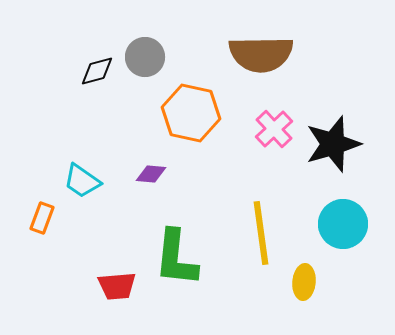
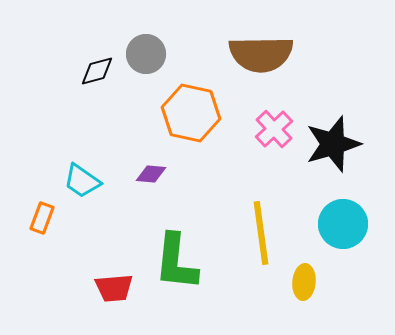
gray circle: moved 1 px right, 3 px up
green L-shape: moved 4 px down
red trapezoid: moved 3 px left, 2 px down
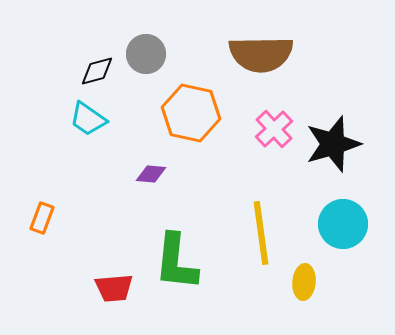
cyan trapezoid: moved 6 px right, 62 px up
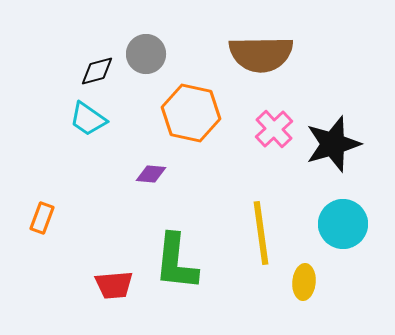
red trapezoid: moved 3 px up
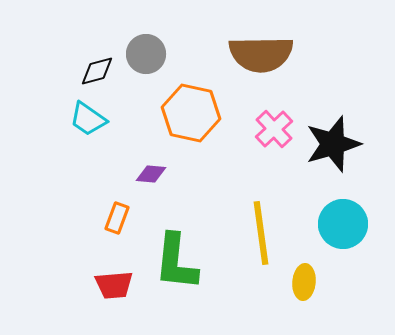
orange rectangle: moved 75 px right
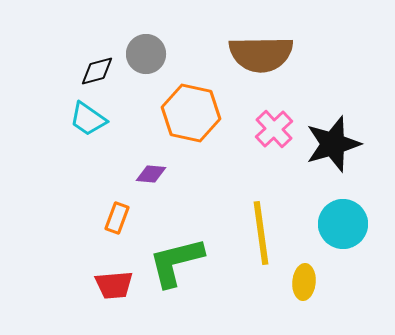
green L-shape: rotated 70 degrees clockwise
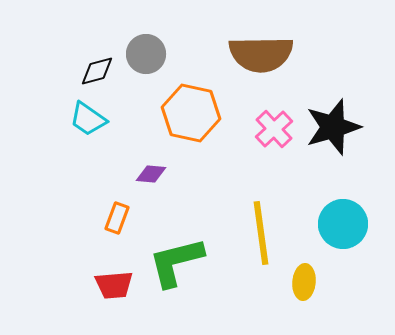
black star: moved 17 px up
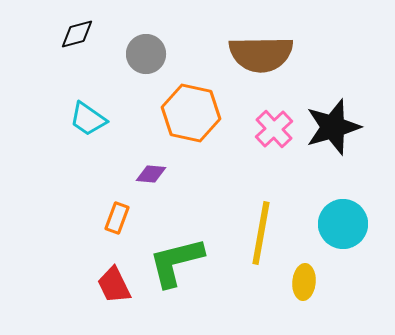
black diamond: moved 20 px left, 37 px up
yellow line: rotated 18 degrees clockwise
red trapezoid: rotated 69 degrees clockwise
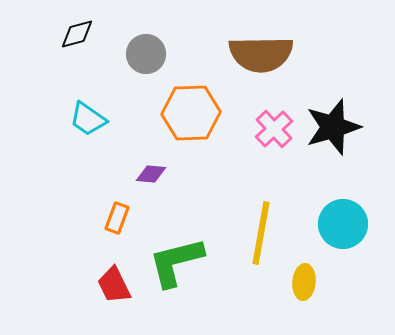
orange hexagon: rotated 14 degrees counterclockwise
